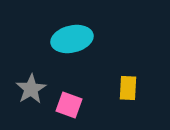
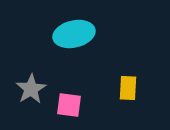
cyan ellipse: moved 2 px right, 5 px up
pink square: rotated 12 degrees counterclockwise
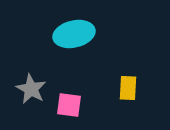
gray star: rotated 12 degrees counterclockwise
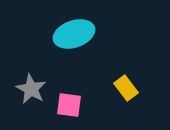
cyan ellipse: rotated 6 degrees counterclockwise
yellow rectangle: moved 2 px left; rotated 40 degrees counterclockwise
